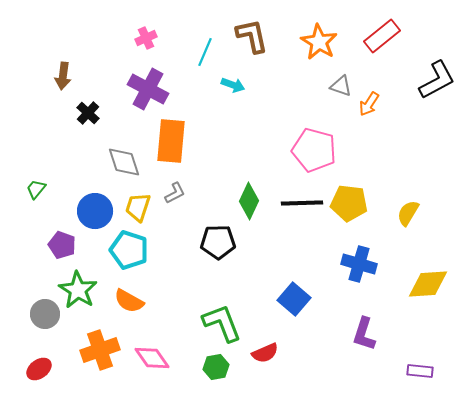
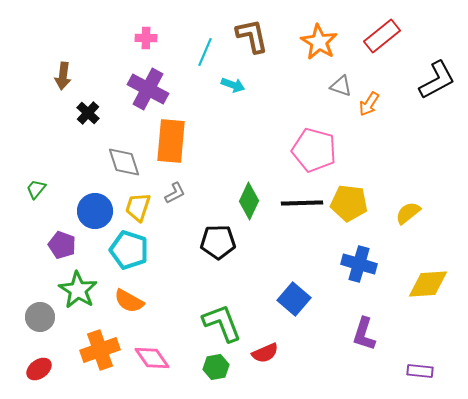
pink cross: rotated 25 degrees clockwise
yellow semicircle: rotated 20 degrees clockwise
gray circle: moved 5 px left, 3 px down
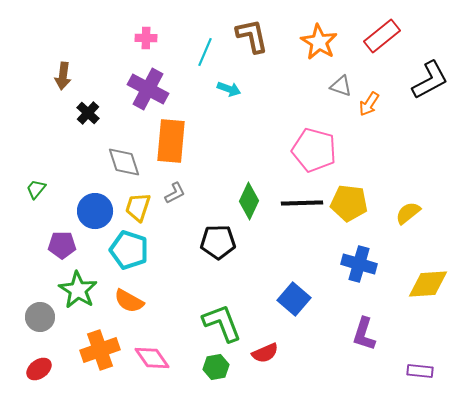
black L-shape: moved 7 px left
cyan arrow: moved 4 px left, 4 px down
purple pentagon: rotated 20 degrees counterclockwise
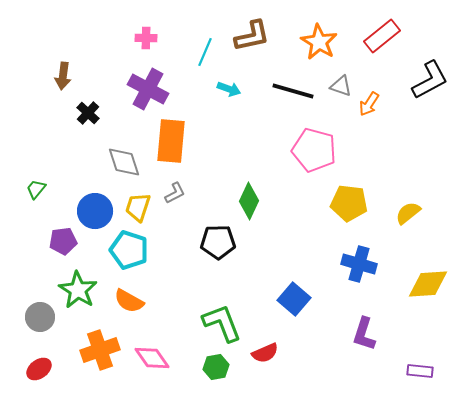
brown L-shape: rotated 90 degrees clockwise
black line: moved 9 px left, 112 px up; rotated 18 degrees clockwise
purple pentagon: moved 1 px right, 4 px up; rotated 8 degrees counterclockwise
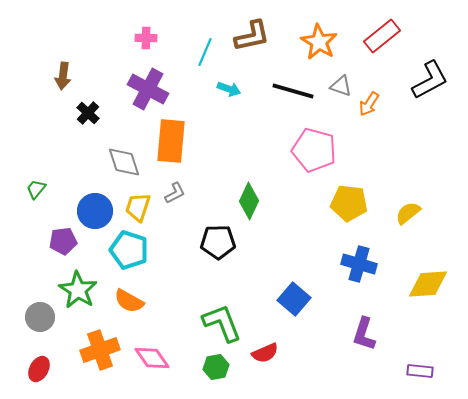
red ellipse: rotated 25 degrees counterclockwise
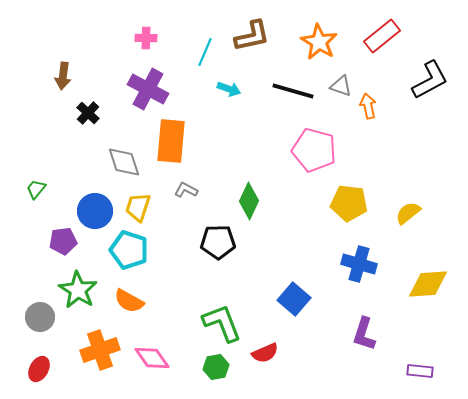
orange arrow: moved 1 px left, 2 px down; rotated 135 degrees clockwise
gray L-shape: moved 11 px right, 3 px up; rotated 125 degrees counterclockwise
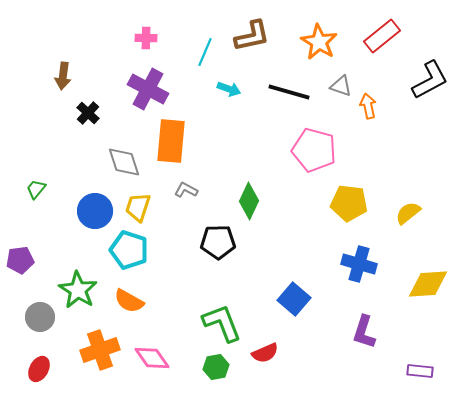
black line: moved 4 px left, 1 px down
purple pentagon: moved 43 px left, 19 px down
purple L-shape: moved 2 px up
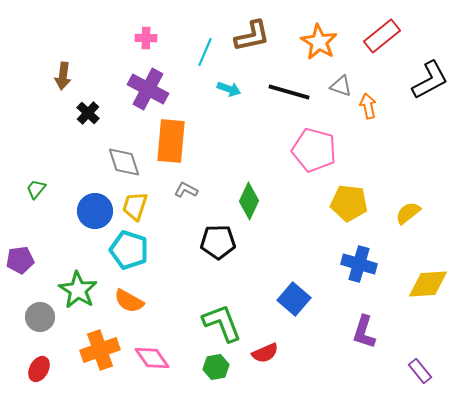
yellow trapezoid: moved 3 px left, 1 px up
purple rectangle: rotated 45 degrees clockwise
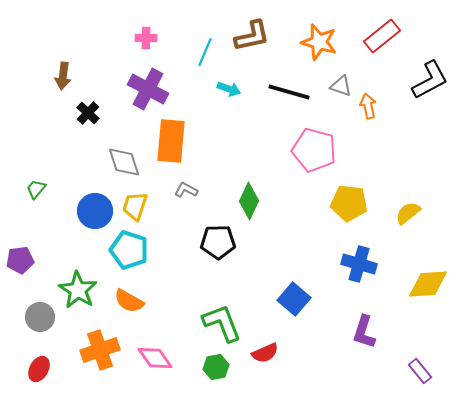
orange star: rotated 15 degrees counterclockwise
pink diamond: moved 3 px right
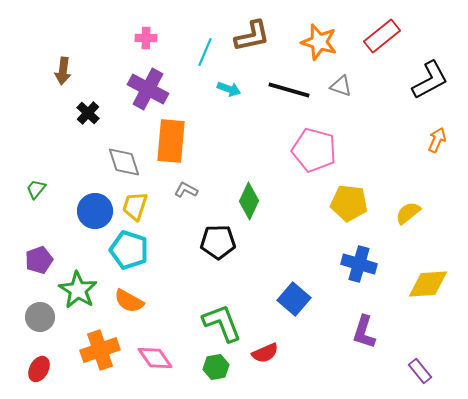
brown arrow: moved 5 px up
black line: moved 2 px up
orange arrow: moved 69 px right, 34 px down; rotated 35 degrees clockwise
purple pentagon: moved 19 px right; rotated 12 degrees counterclockwise
